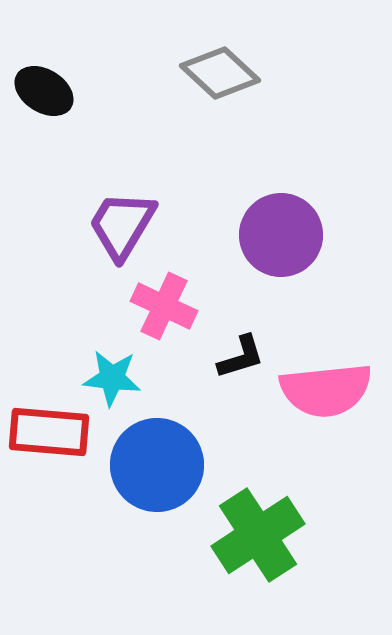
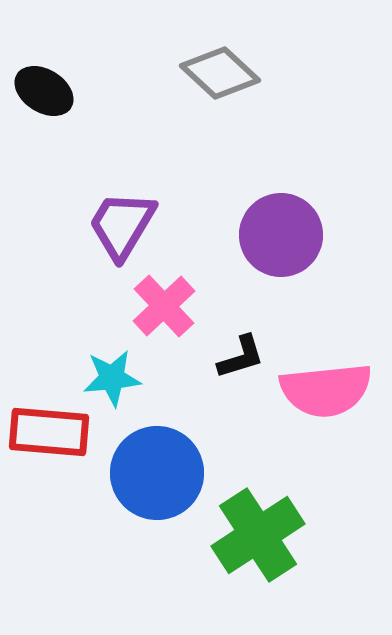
pink cross: rotated 22 degrees clockwise
cyan star: rotated 12 degrees counterclockwise
blue circle: moved 8 px down
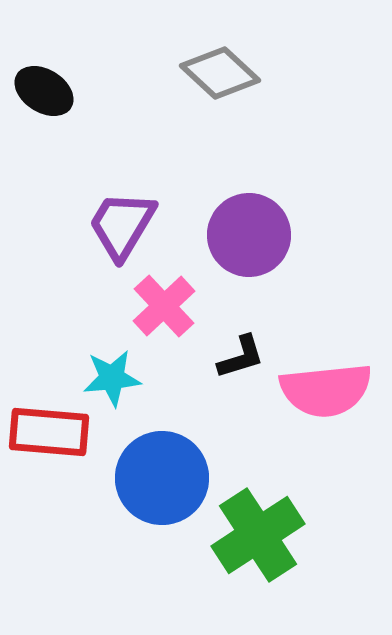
purple circle: moved 32 px left
blue circle: moved 5 px right, 5 px down
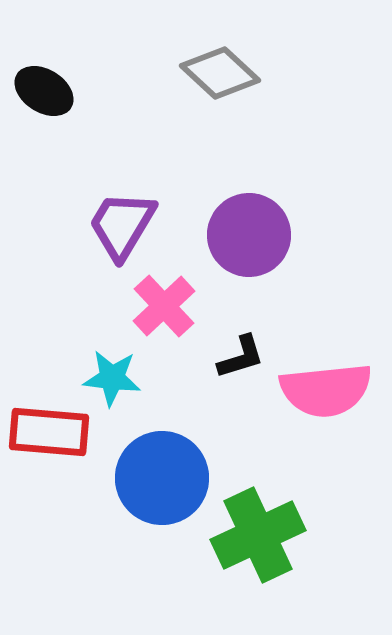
cyan star: rotated 12 degrees clockwise
green cross: rotated 8 degrees clockwise
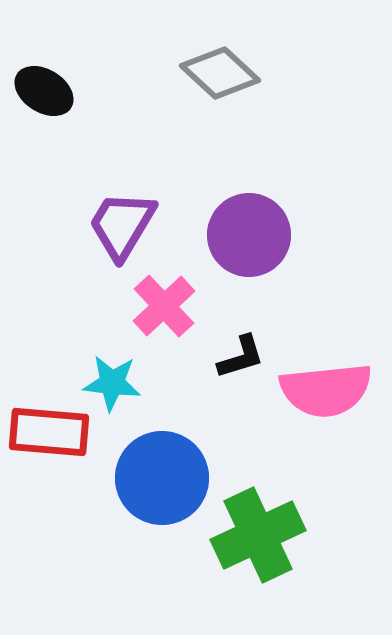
cyan star: moved 5 px down
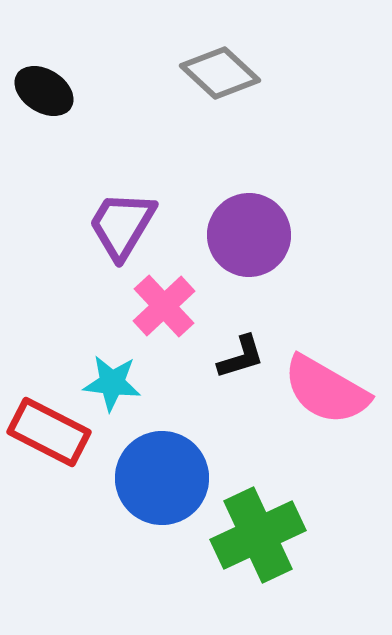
pink semicircle: rotated 36 degrees clockwise
red rectangle: rotated 22 degrees clockwise
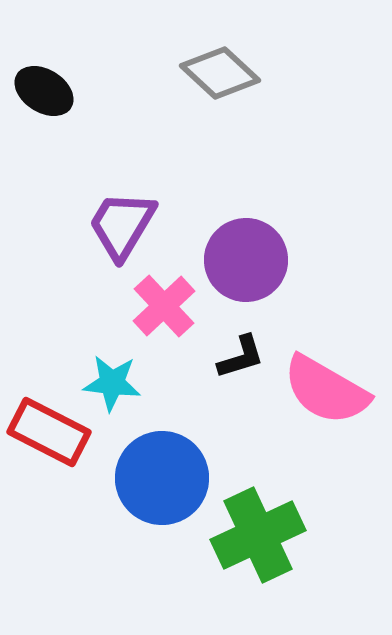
purple circle: moved 3 px left, 25 px down
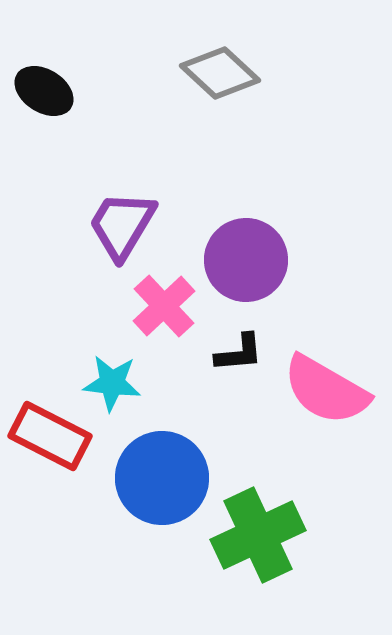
black L-shape: moved 2 px left, 4 px up; rotated 12 degrees clockwise
red rectangle: moved 1 px right, 4 px down
